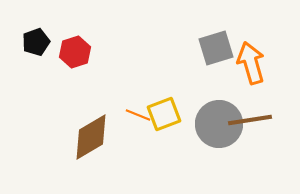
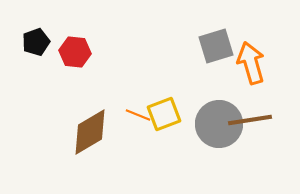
gray square: moved 2 px up
red hexagon: rotated 24 degrees clockwise
brown diamond: moved 1 px left, 5 px up
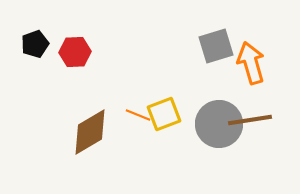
black pentagon: moved 1 px left, 2 px down
red hexagon: rotated 8 degrees counterclockwise
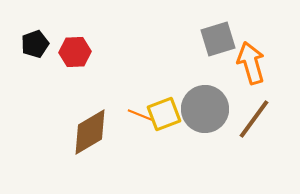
gray square: moved 2 px right, 7 px up
orange line: moved 2 px right
brown line: moved 4 px right, 1 px up; rotated 45 degrees counterclockwise
gray circle: moved 14 px left, 15 px up
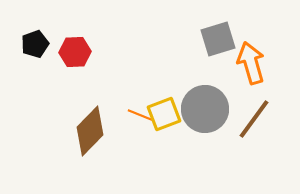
brown diamond: moved 1 px up; rotated 15 degrees counterclockwise
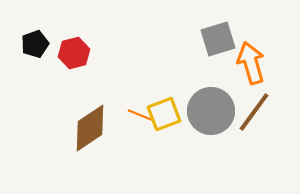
red hexagon: moved 1 px left, 1 px down; rotated 12 degrees counterclockwise
gray circle: moved 6 px right, 2 px down
brown line: moved 7 px up
brown diamond: moved 3 px up; rotated 12 degrees clockwise
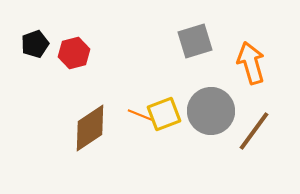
gray square: moved 23 px left, 2 px down
brown line: moved 19 px down
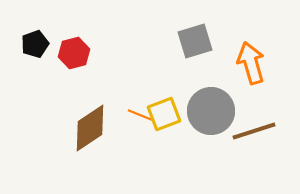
brown line: rotated 36 degrees clockwise
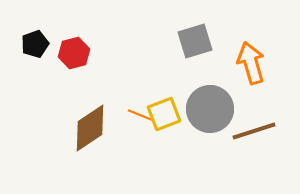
gray circle: moved 1 px left, 2 px up
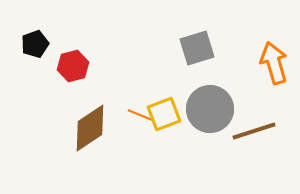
gray square: moved 2 px right, 7 px down
red hexagon: moved 1 px left, 13 px down
orange arrow: moved 23 px right
